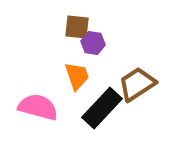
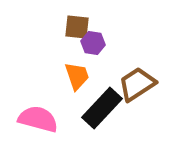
pink semicircle: moved 12 px down
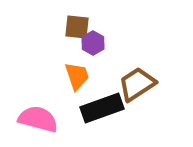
purple hexagon: rotated 20 degrees clockwise
black rectangle: rotated 27 degrees clockwise
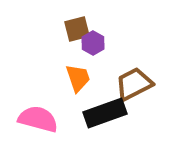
brown square: moved 2 px down; rotated 20 degrees counterclockwise
orange trapezoid: moved 1 px right, 2 px down
brown trapezoid: moved 3 px left; rotated 6 degrees clockwise
black rectangle: moved 3 px right, 5 px down
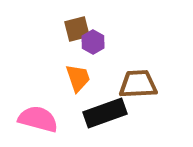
purple hexagon: moved 1 px up
brown trapezoid: moved 4 px right; rotated 24 degrees clockwise
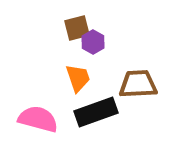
brown square: moved 1 px up
black rectangle: moved 9 px left, 1 px up
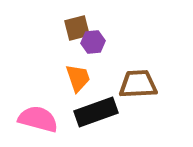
purple hexagon: rotated 25 degrees clockwise
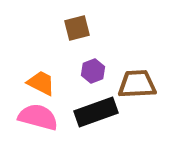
purple hexagon: moved 29 px down; rotated 15 degrees counterclockwise
orange trapezoid: moved 37 px left, 5 px down; rotated 44 degrees counterclockwise
brown trapezoid: moved 1 px left
pink semicircle: moved 2 px up
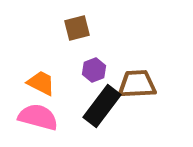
purple hexagon: moved 1 px right, 1 px up
black rectangle: moved 6 px right, 6 px up; rotated 33 degrees counterclockwise
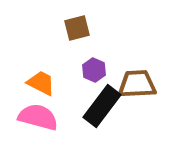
purple hexagon: rotated 15 degrees counterclockwise
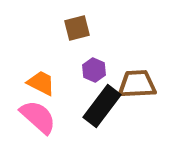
pink semicircle: rotated 27 degrees clockwise
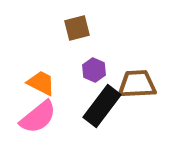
pink semicircle: rotated 99 degrees clockwise
